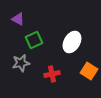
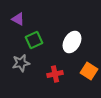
red cross: moved 3 px right
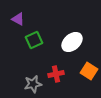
white ellipse: rotated 20 degrees clockwise
gray star: moved 12 px right, 21 px down
red cross: moved 1 px right
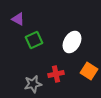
white ellipse: rotated 20 degrees counterclockwise
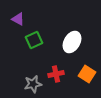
orange square: moved 2 px left, 3 px down
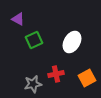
orange square: moved 4 px down; rotated 30 degrees clockwise
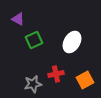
orange square: moved 2 px left, 2 px down
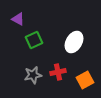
white ellipse: moved 2 px right
red cross: moved 2 px right, 2 px up
gray star: moved 9 px up
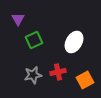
purple triangle: rotated 32 degrees clockwise
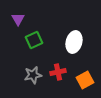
white ellipse: rotated 15 degrees counterclockwise
